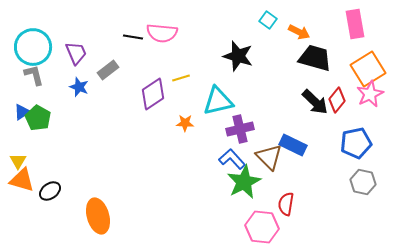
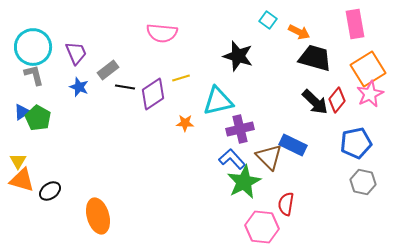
black line: moved 8 px left, 50 px down
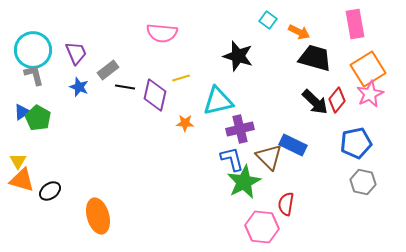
cyan circle: moved 3 px down
purple diamond: moved 2 px right, 1 px down; rotated 44 degrees counterclockwise
blue L-shape: rotated 28 degrees clockwise
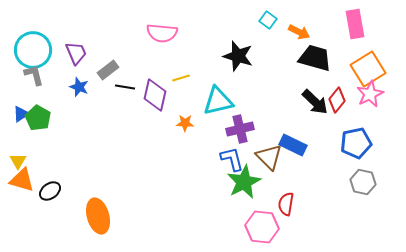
blue triangle: moved 1 px left, 2 px down
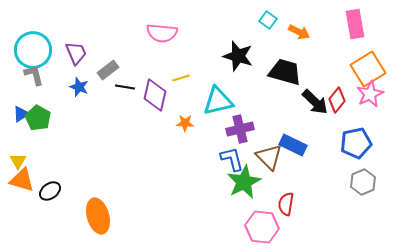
black trapezoid: moved 30 px left, 14 px down
gray hexagon: rotated 25 degrees clockwise
